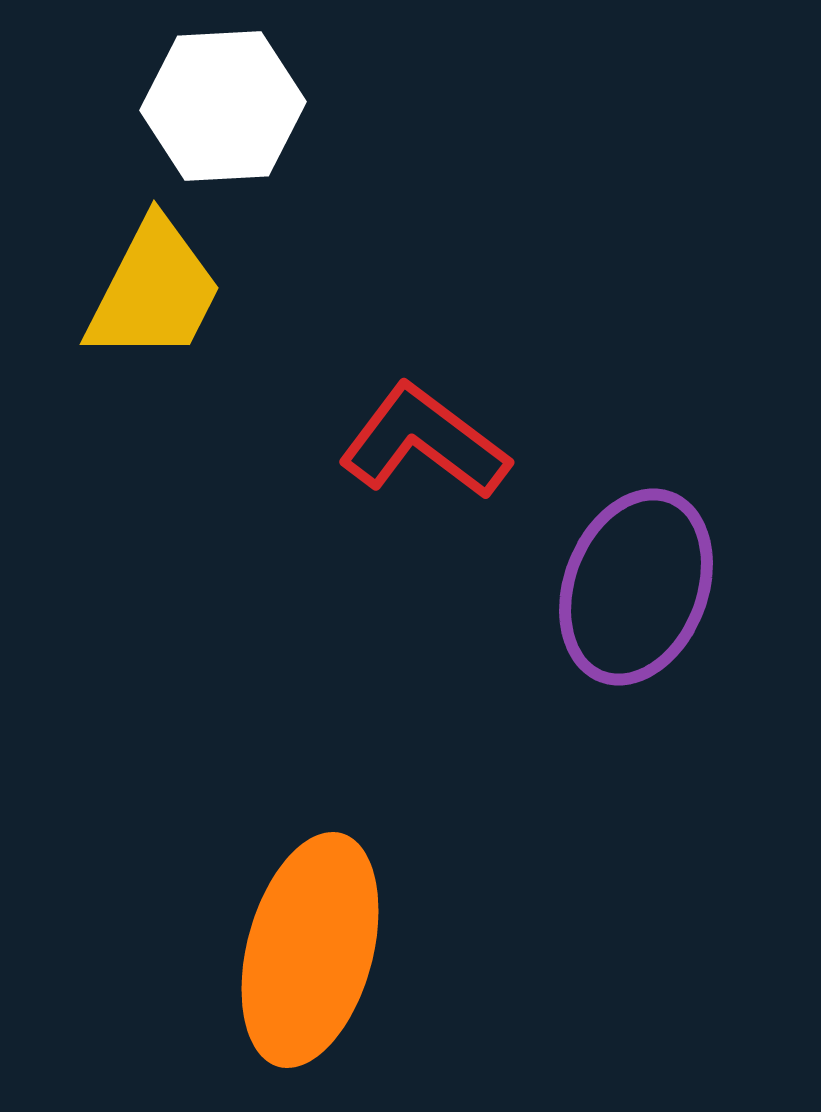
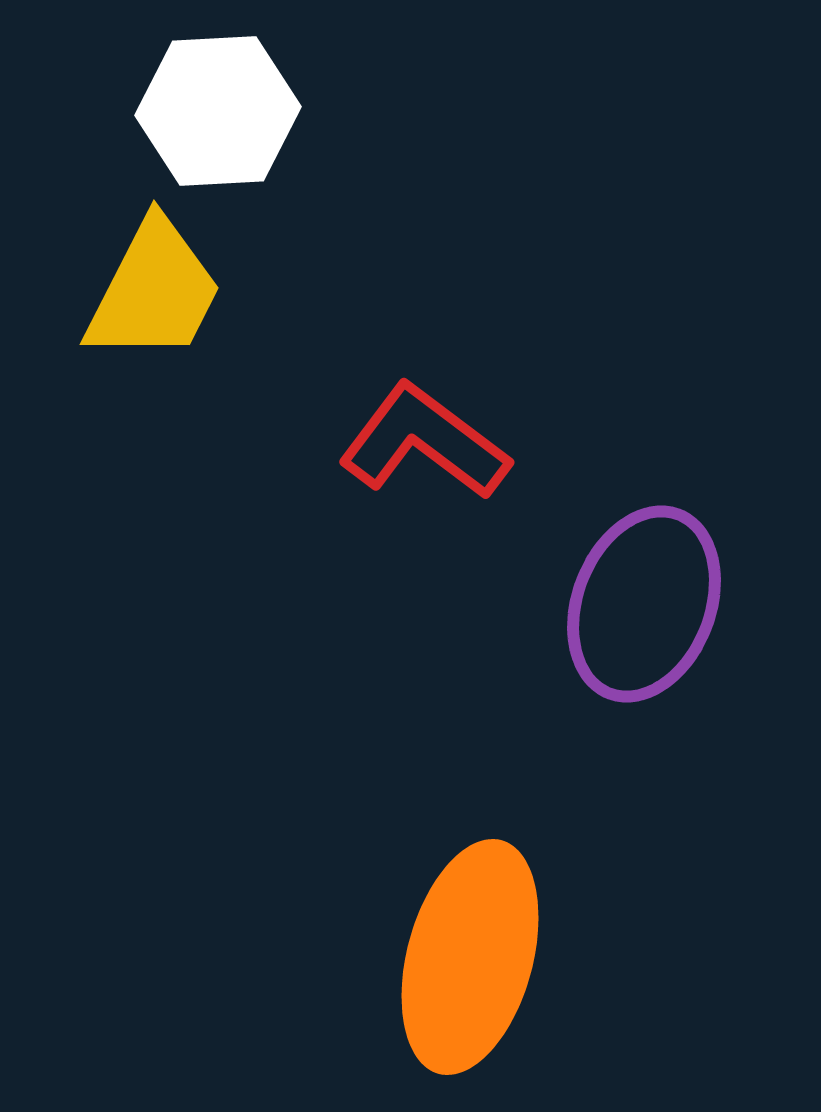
white hexagon: moved 5 px left, 5 px down
purple ellipse: moved 8 px right, 17 px down
orange ellipse: moved 160 px right, 7 px down
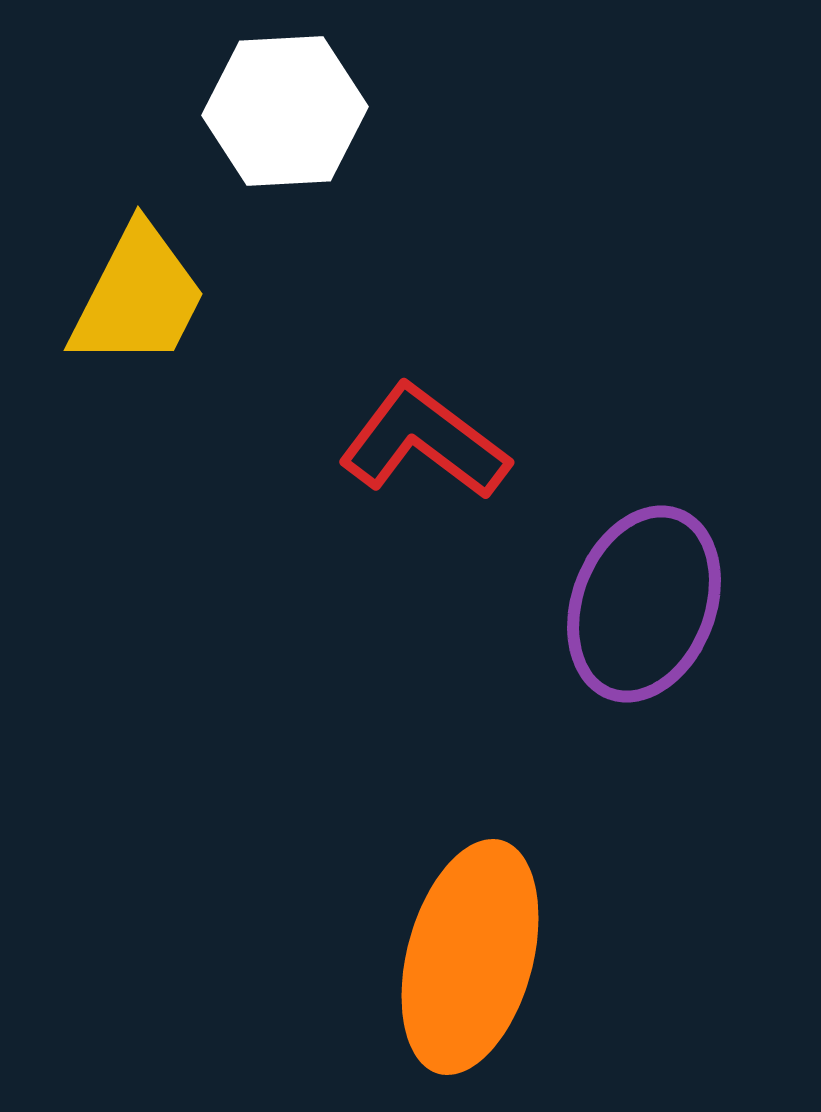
white hexagon: moved 67 px right
yellow trapezoid: moved 16 px left, 6 px down
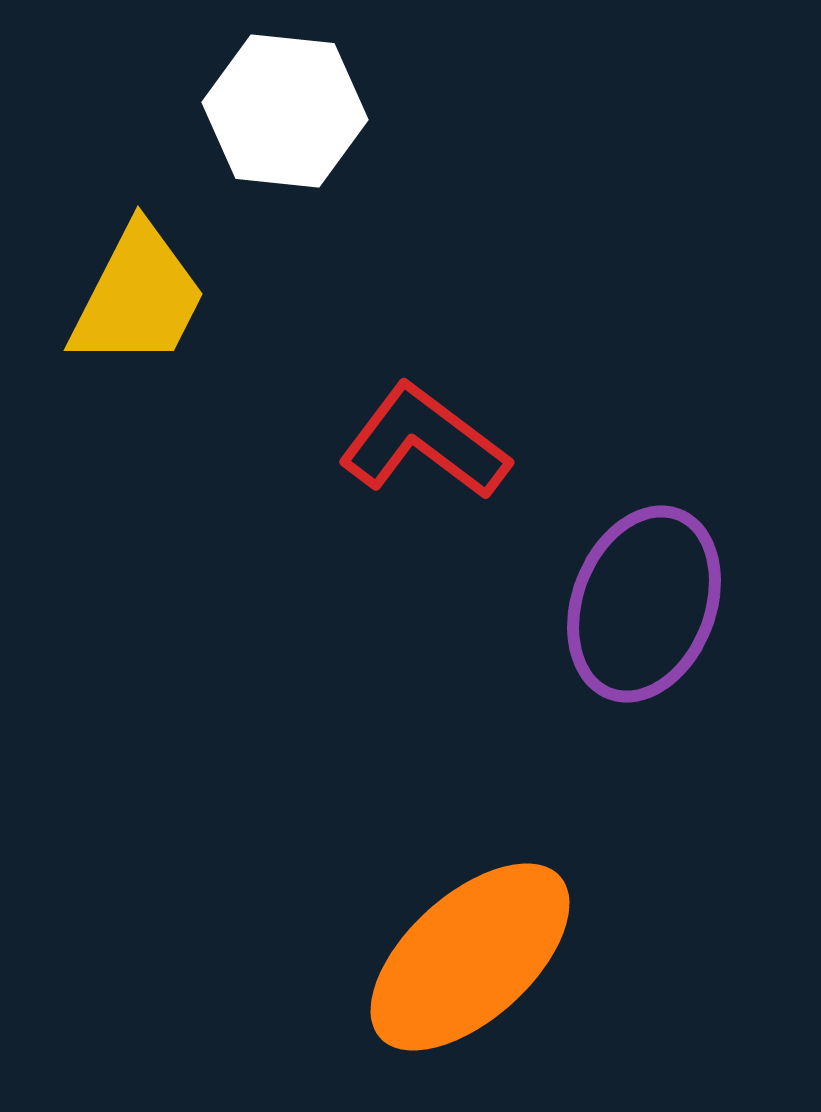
white hexagon: rotated 9 degrees clockwise
orange ellipse: rotated 33 degrees clockwise
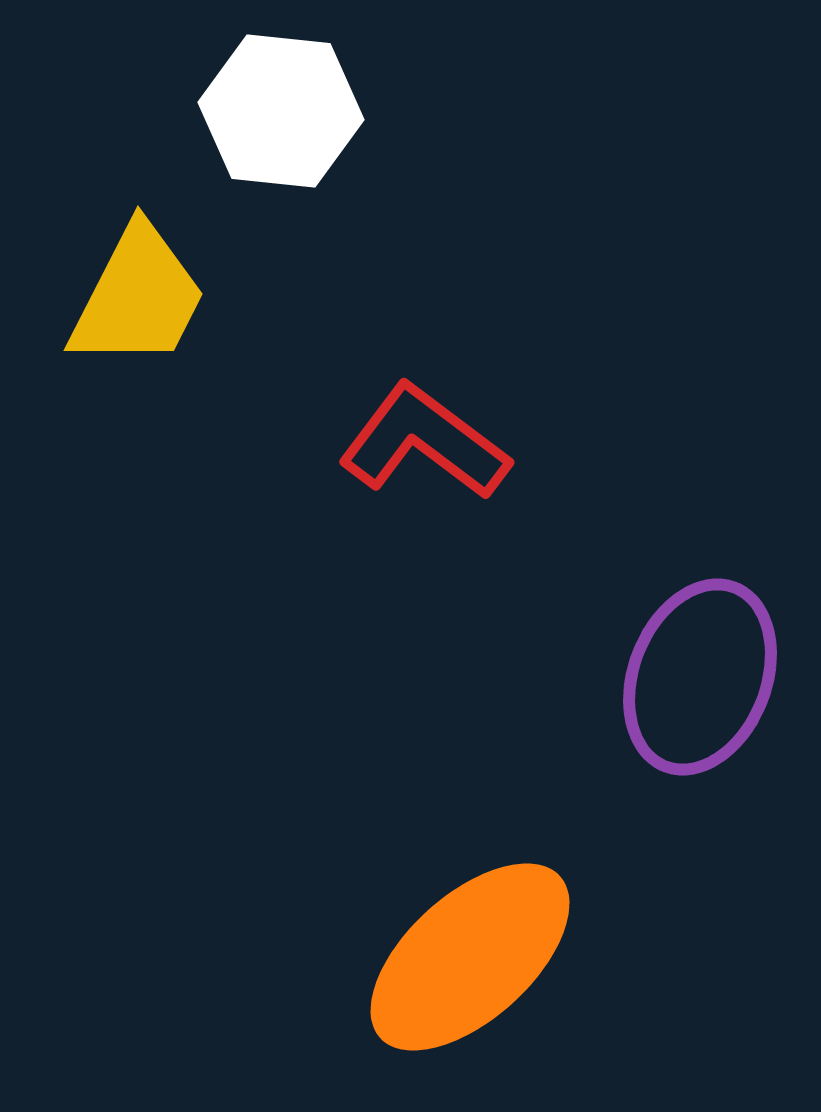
white hexagon: moved 4 px left
purple ellipse: moved 56 px right, 73 px down
